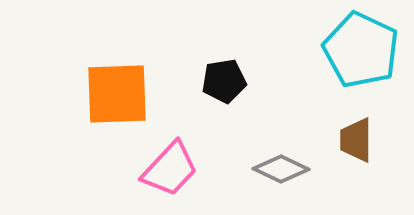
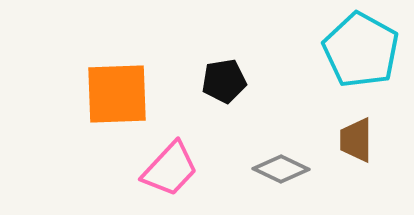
cyan pentagon: rotated 4 degrees clockwise
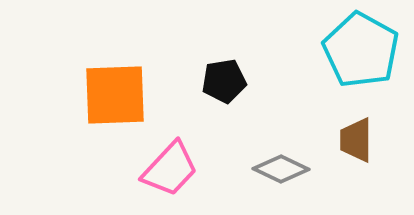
orange square: moved 2 px left, 1 px down
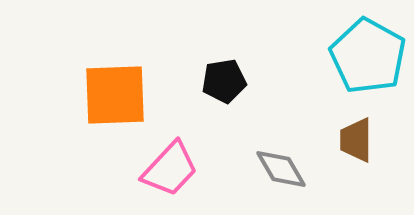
cyan pentagon: moved 7 px right, 6 px down
gray diamond: rotated 34 degrees clockwise
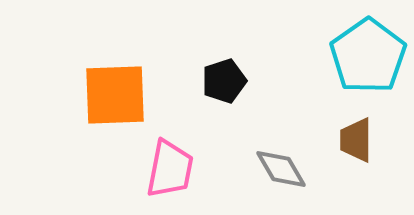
cyan pentagon: rotated 8 degrees clockwise
black pentagon: rotated 9 degrees counterclockwise
pink trapezoid: rotated 32 degrees counterclockwise
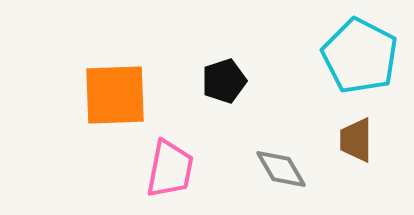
cyan pentagon: moved 8 px left; rotated 10 degrees counterclockwise
